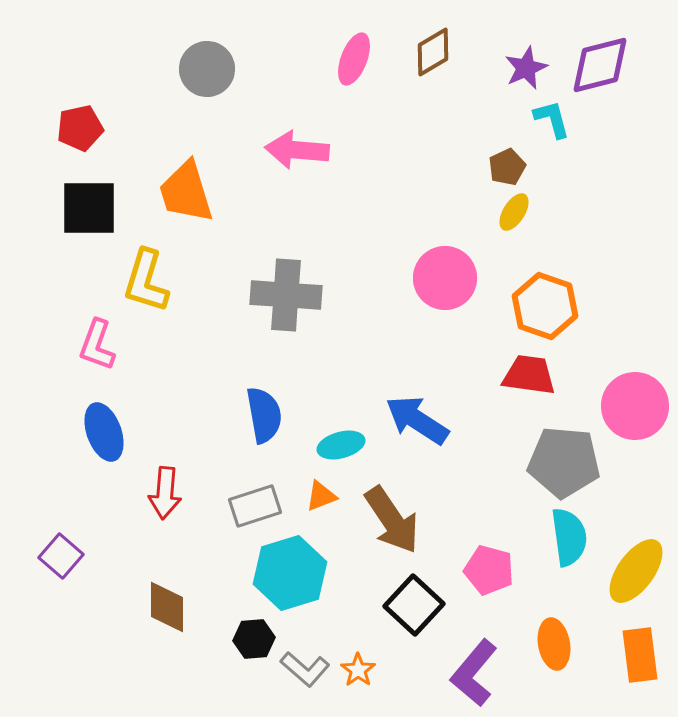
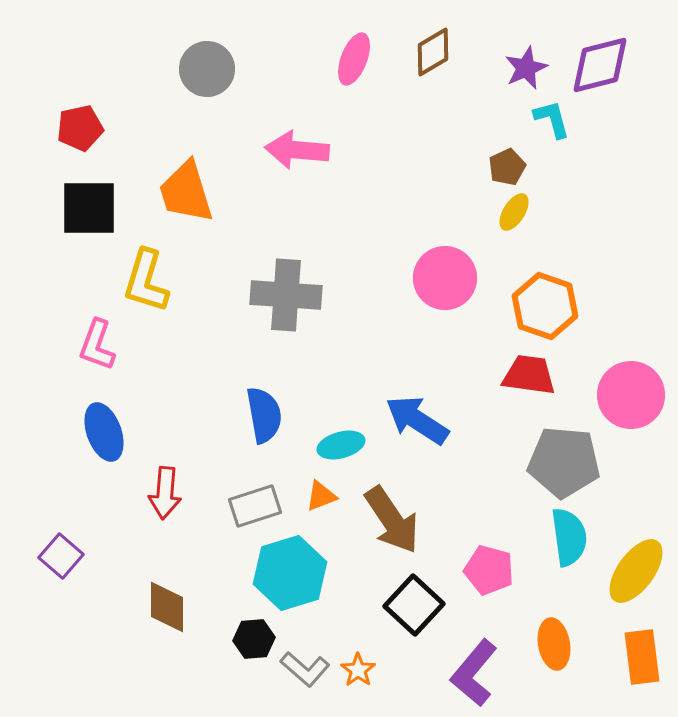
pink circle at (635, 406): moved 4 px left, 11 px up
orange rectangle at (640, 655): moved 2 px right, 2 px down
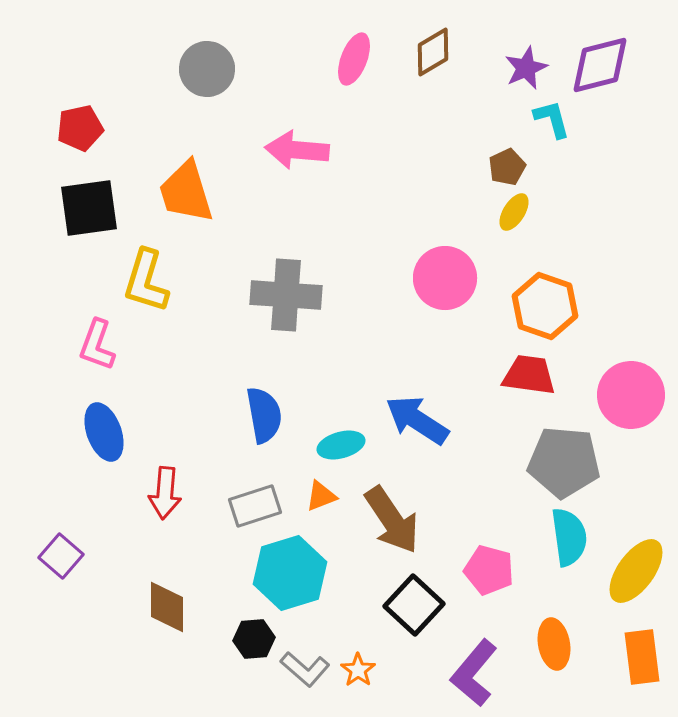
black square at (89, 208): rotated 8 degrees counterclockwise
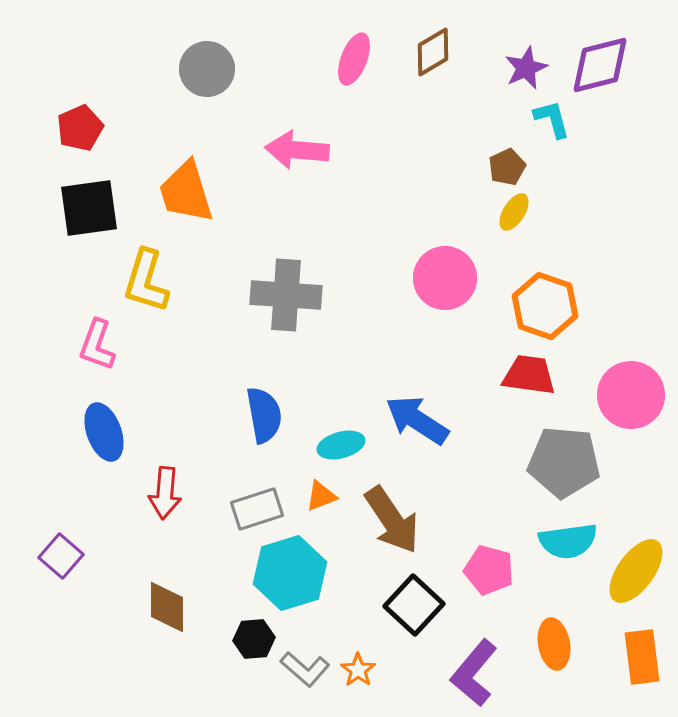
red pentagon at (80, 128): rotated 12 degrees counterclockwise
gray rectangle at (255, 506): moved 2 px right, 3 px down
cyan semicircle at (569, 537): moved 1 px left, 4 px down; rotated 90 degrees clockwise
